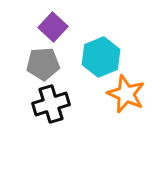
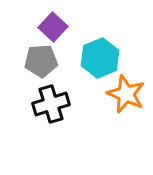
cyan hexagon: moved 1 px left, 1 px down
gray pentagon: moved 2 px left, 3 px up
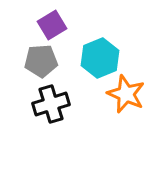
purple square: moved 1 px left, 2 px up; rotated 16 degrees clockwise
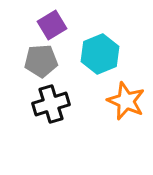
cyan hexagon: moved 4 px up
orange star: moved 7 px down
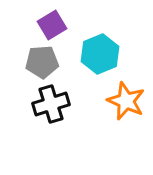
gray pentagon: moved 1 px right, 1 px down
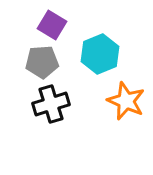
purple square: rotated 28 degrees counterclockwise
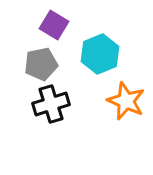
purple square: moved 2 px right
gray pentagon: moved 1 px left, 2 px down; rotated 8 degrees counterclockwise
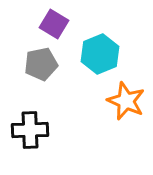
purple square: moved 1 px up
black cross: moved 21 px left, 26 px down; rotated 15 degrees clockwise
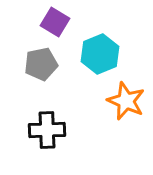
purple square: moved 1 px right, 2 px up
black cross: moved 17 px right
